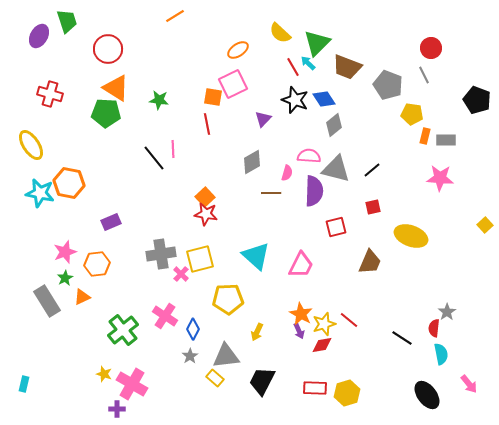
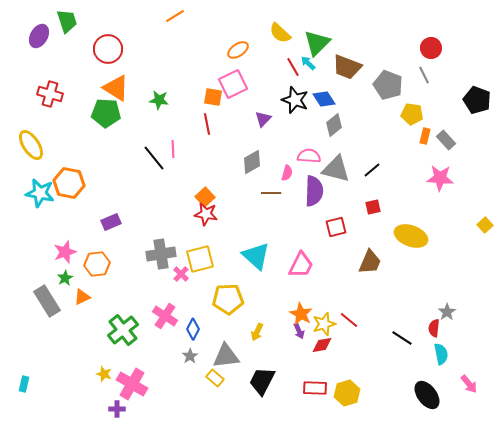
gray rectangle at (446, 140): rotated 48 degrees clockwise
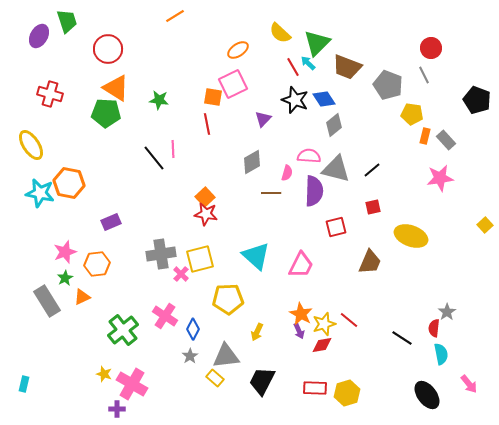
pink star at (440, 178): rotated 12 degrees counterclockwise
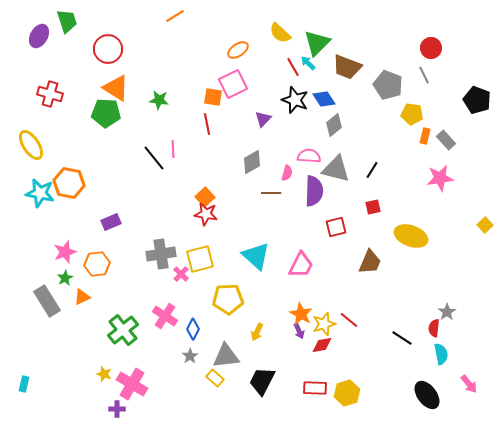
black line at (372, 170): rotated 18 degrees counterclockwise
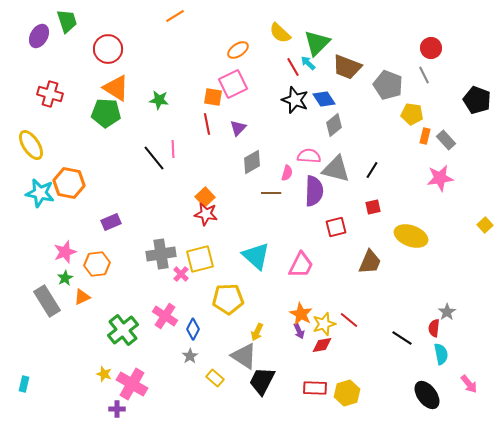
purple triangle at (263, 119): moved 25 px left, 9 px down
gray triangle at (226, 356): moved 18 px right; rotated 40 degrees clockwise
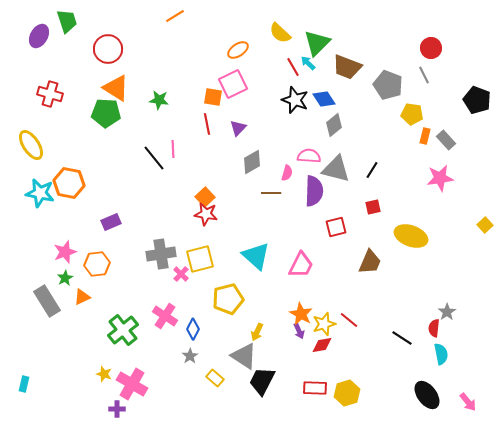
yellow pentagon at (228, 299): rotated 12 degrees counterclockwise
pink arrow at (469, 384): moved 1 px left, 18 px down
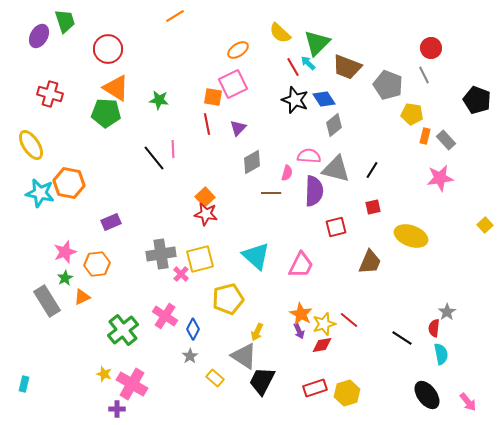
green trapezoid at (67, 21): moved 2 px left
red rectangle at (315, 388): rotated 20 degrees counterclockwise
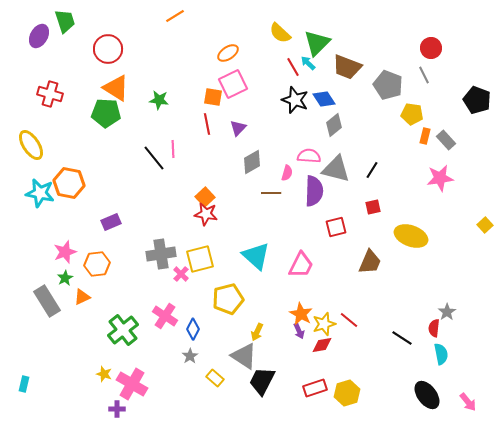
orange ellipse at (238, 50): moved 10 px left, 3 px down
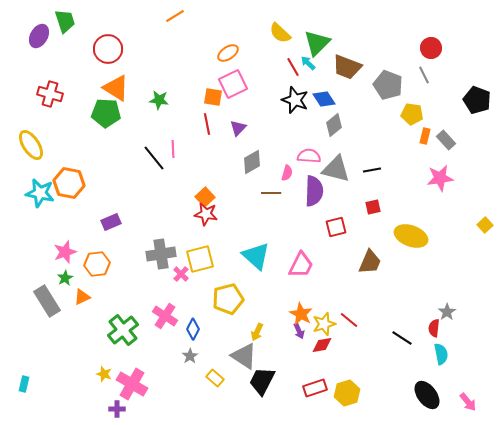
black line at (372, 170): rotated 48 degrees clockwise
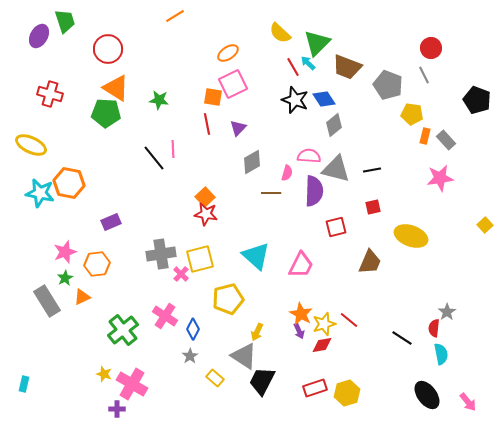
yellow ellipse at (31, 145): rotated 32 degrees counterclockwise
